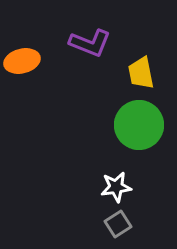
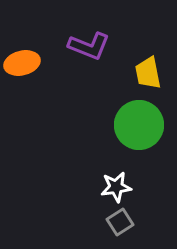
purple L-shape: moved 1 px left, 3 px down
orange ellipse: moved 2 px down
yellow trapezoid: moved 7 px right
gray square: moved 2 px right, 2 px up
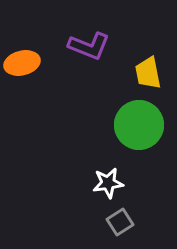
white star: moved 8 px left, 4 px up
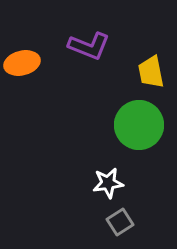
yellow trapezoid: moved 3 px right, 1 px up
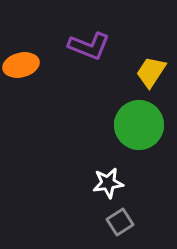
orange ellipse: moved 1 px left, 2 px down
yellow trapezoid: rotated 44 degrees clockwise
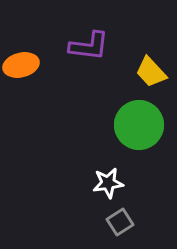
purple L-shape: rotated 15 degrees counterclockwise
yellow trapezoid: rotated 76 degrees counterclockwise
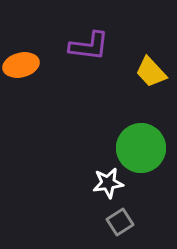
green circle: moved 2 px right, 23 px down
